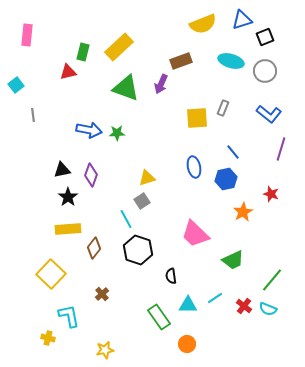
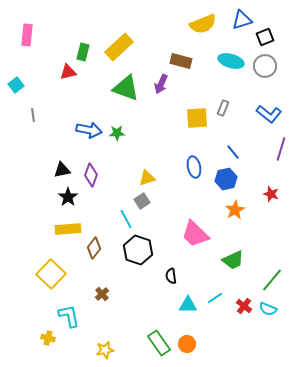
brown rectangle at (181, 61): rotated 35 degrees clockwise
gray circle at (265, 71): moved 5 px up
orange star at (243, 212): moved 8 px left, 2 px up
green rectangle at (159, 317): moved 26 px down
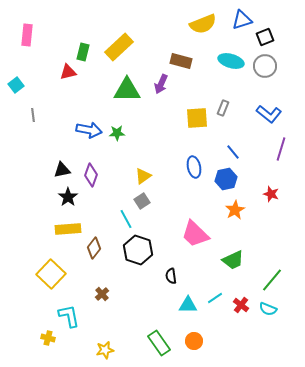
green triangle at (126, 88): moved 1 px right, 2 px down; rotated 20 degrees counterclockwise
yellow triangle at (147, 178): moved 4 px left, 2 px up; rotated 18 degrees counterclockwise
red cross at (244, 306): moved 3 px left, 1 px up
orange circle at (187, 344): moved 7 px right, 3 px up
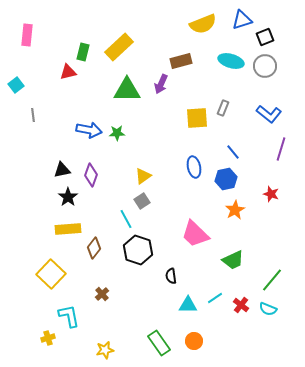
brown rectangle at (181, 61): rotated 30 degrees counterclockwise
yellow cross at (48, 338): rotated 32 degrees counterclockwise
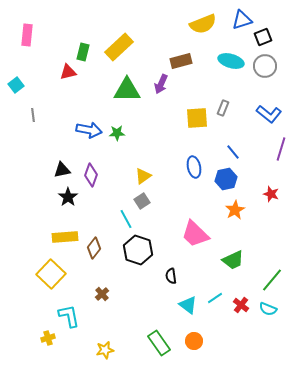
black square at (265, 37): moved 2 px left
yellow rectangle at (68, 229): moved 3 px left, 8 px down
cyan triangle at (188, 305): rotated 36 degrees clockwise
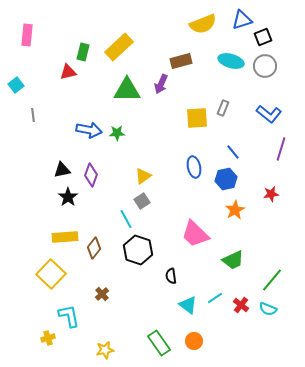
red star at (271, 194): rotated 28 degrees counterclockwise
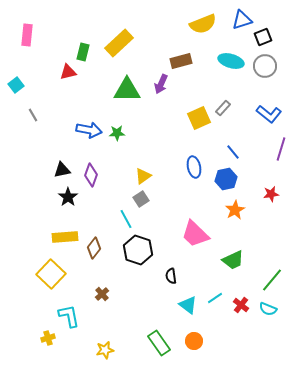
yellow rectangle at (119, 47): moved 4 px up
gray rectangle at (223, 108): rotated 21 degrees clockwise
gray line at (33, 115): rotated 24 degrees counterclockwise
yellow square at (197, 118): moved 2 px right; rotated 20 degrees counterclockwise
gray square at (142, 201): moved 1 px left, 2 px up
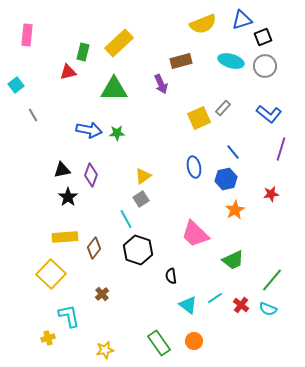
purple arrow at (161, 84): rotated 48 degrees counterclockwise
green triangle at (127, 90): moved 13 px left, 1 px up
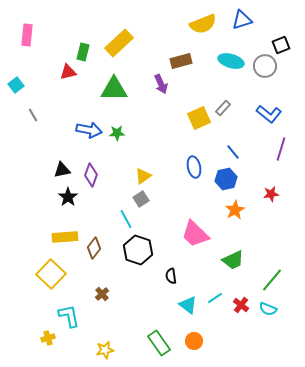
black square at (263, 37): moved 18 px right, 8 px down
